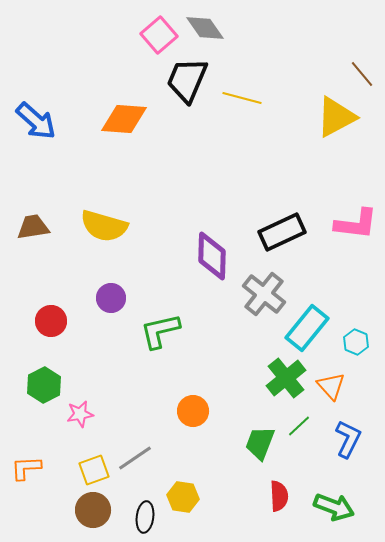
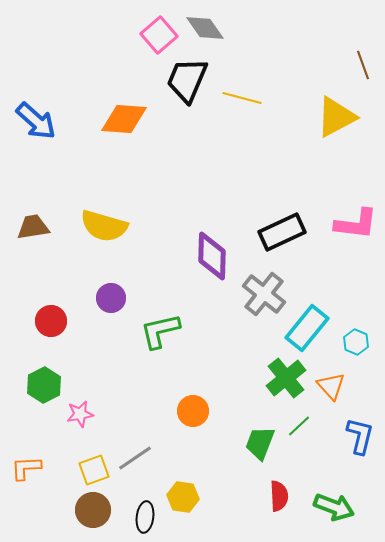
brown line: moved 1 px right, 9 px up; rotated 20 degrees clockwise
blue L-shape: moved 12 px right, 3 px up; rotated 12 degrees counterclockwise
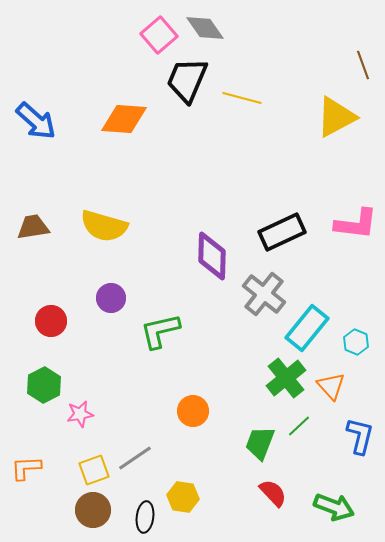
red semicircle: moved 6 px left, 3 px up; rotated 40 degrees counterclockwise
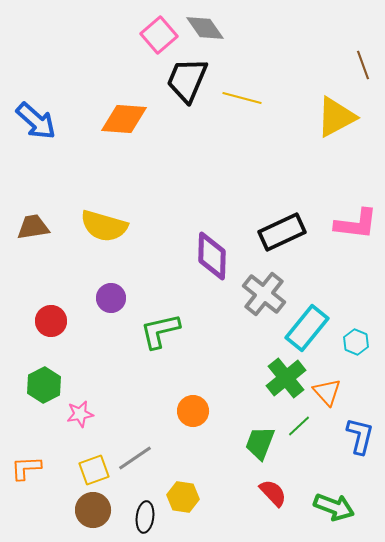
orange triangle: moved 4 px left, 6 px down
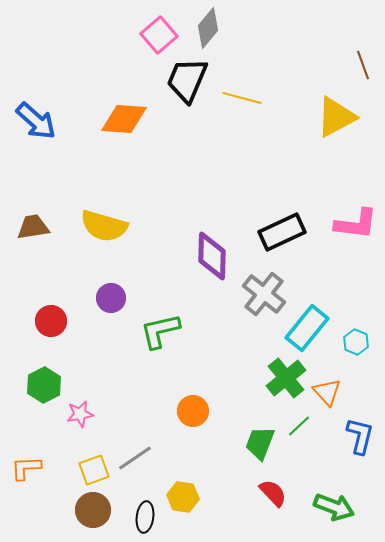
gray diamond: moved 3 px right; rotated 75 degrees clockwise
